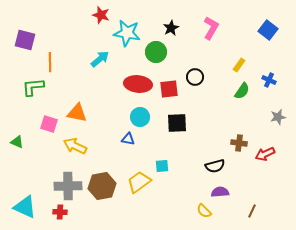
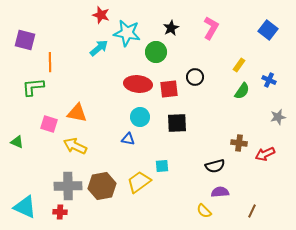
cyan arrow: moved 1 px left, 11 px up
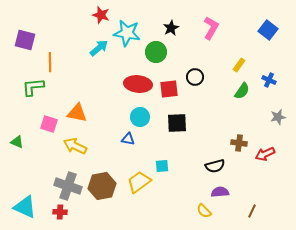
gray cross: rotated 20 degrees clockwise
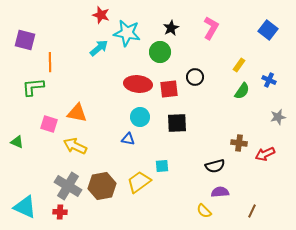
green circle: moved 4 px right
gray cross: rotated 12 degrees clockwise
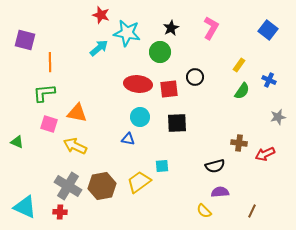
green L-shape: moved 11 px right, 6 px down
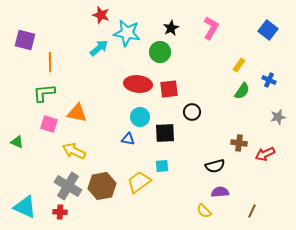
black circle: moved 3 px left, 35 px down
black square: moved 12 px left, 10 px down
yellow arrow: moved 1 px left, 5 px down
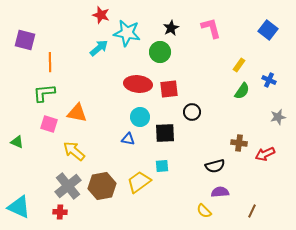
pink L-shape: rotated 45 degrees counterclockwise
yellow arrow: rotated 15 degrees clockwise
gray cross: rotated 20 degrees clockwise
cyan triangle: moved 6 px left
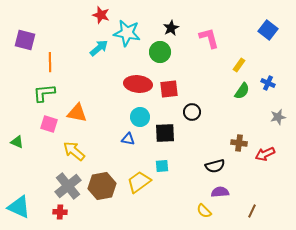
pink L-shape: moved 2 px left, 10 px down
blue cross: moved 1 px left, 3 px down
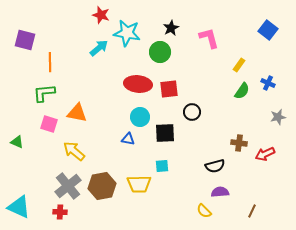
yellow trapezoid: moved 2 px down; rotated 145 degrees counterclockwise
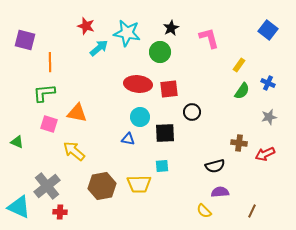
red star: moved 15 px left, 11 px down
gray star: moved 9 px left
gray cross: moved 21 px left
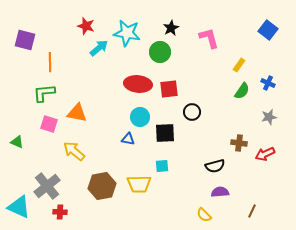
yellow semicircle: moved 4 px down
